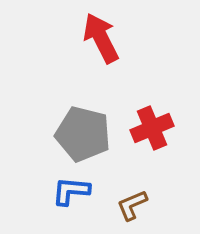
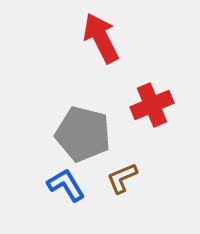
red cross: moved 23 px up
blue L-shape: moved 5 px left, 6 px up; rotated 54 degrees clockwise
brown L-shape: moved 10 px left, 27 px up
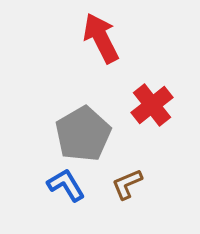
red cross: rotated 15 degrees counterclockwise
gray pentagon: rotated 28 degrees clockwise
brown L-shape: moved 5 px right, 6 px down
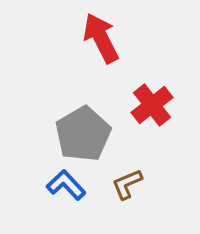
blue L-shape: rotated 12 degrees counterclockwise
